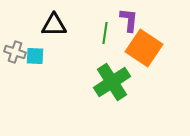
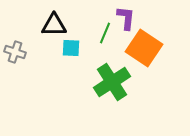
purple L-shape: moved 3 px left, 2 px up
green line: rotated 15 degrees clockwise
cyan square: moved 36 px right, 8 px up
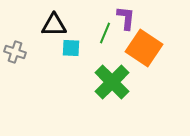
green cross: rotated 12 degrees counterclockwise
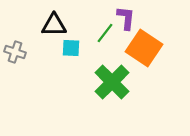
green line: rotated 15 degrees clockwise
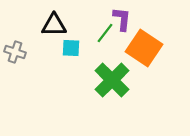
purple L-shape: moved 4 px left, 1 px down
green cross: moved 2 px up
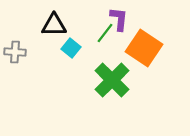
purple L-shape: moved 3 px left
cyan square: rotated 36 degrees clockwise
gray cross: rotated 15 degrees counterclockwise
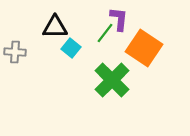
black triangle: moved 1 px right, 2 px down
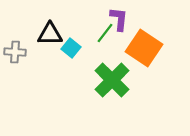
black triangle: moved 5 px left, 7 px down
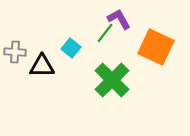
purple L-shape: rotated 35 degrees counterclockwise
black triangle: moved 8 px left, 32 px down
orange square: moved 12 px right, 1 px up; rotated 9 degrees counterclockwise
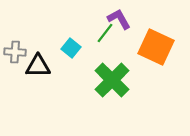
black triangle: moved 4 px left
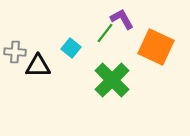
purple L-shape: moved 3 px right
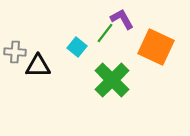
cyan square: moved 6 px right, 1 px up
